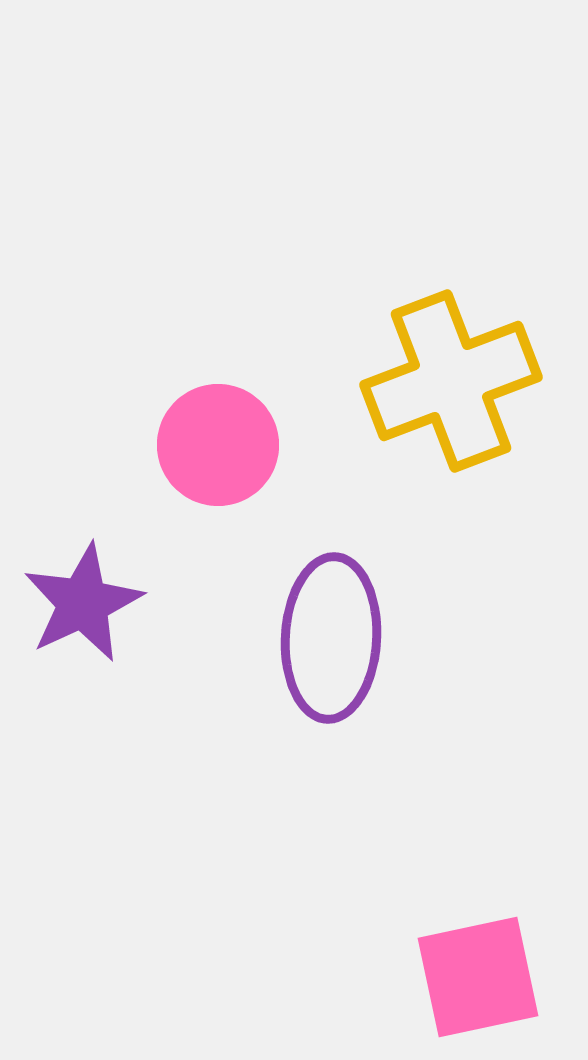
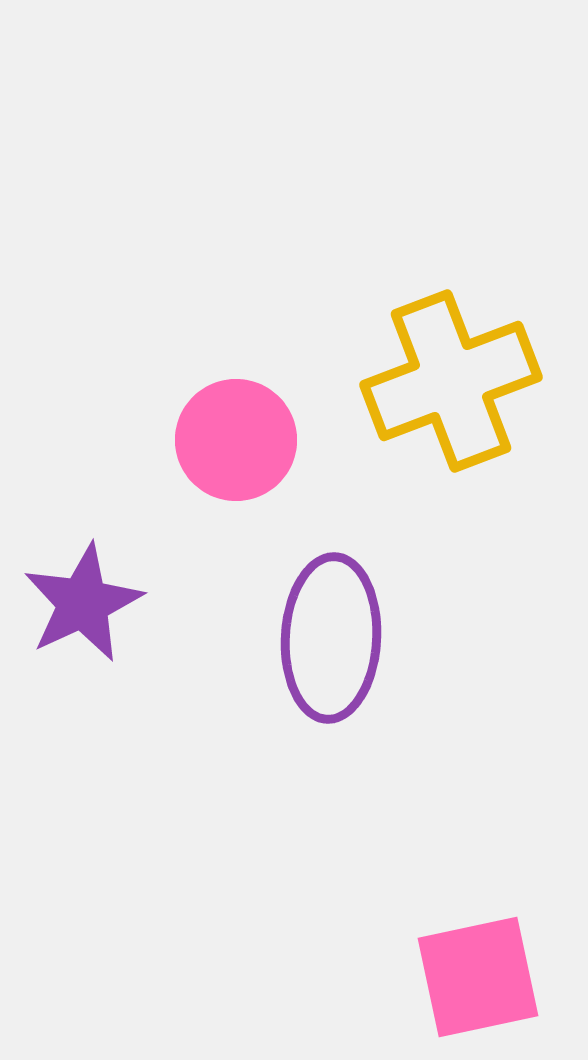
pink circle: moved 18 px right, 5 px up
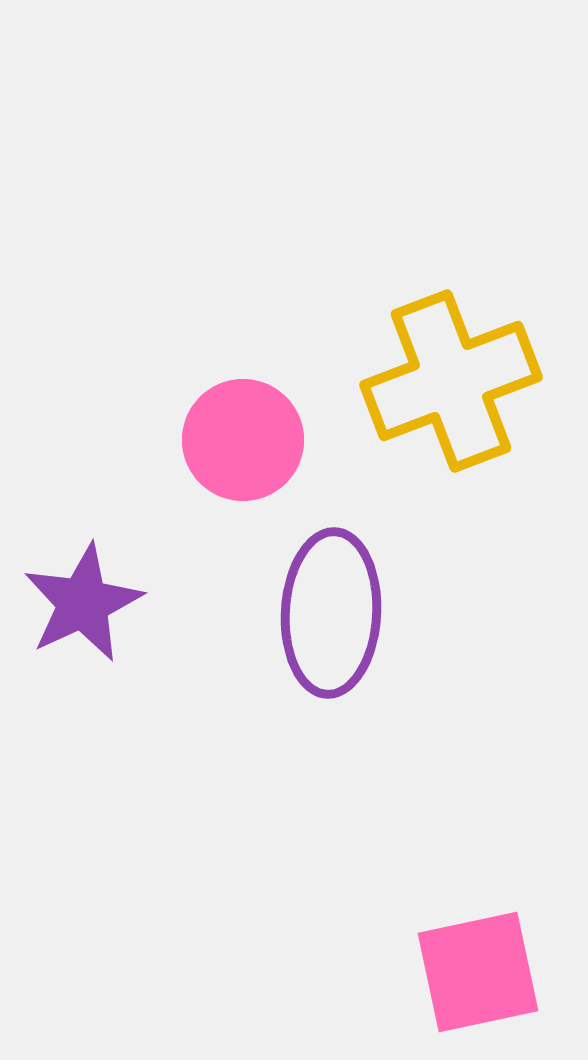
pink circle: moved 7 px right
purple ellipse: moved 25 px up
pink square: moved 5 px up
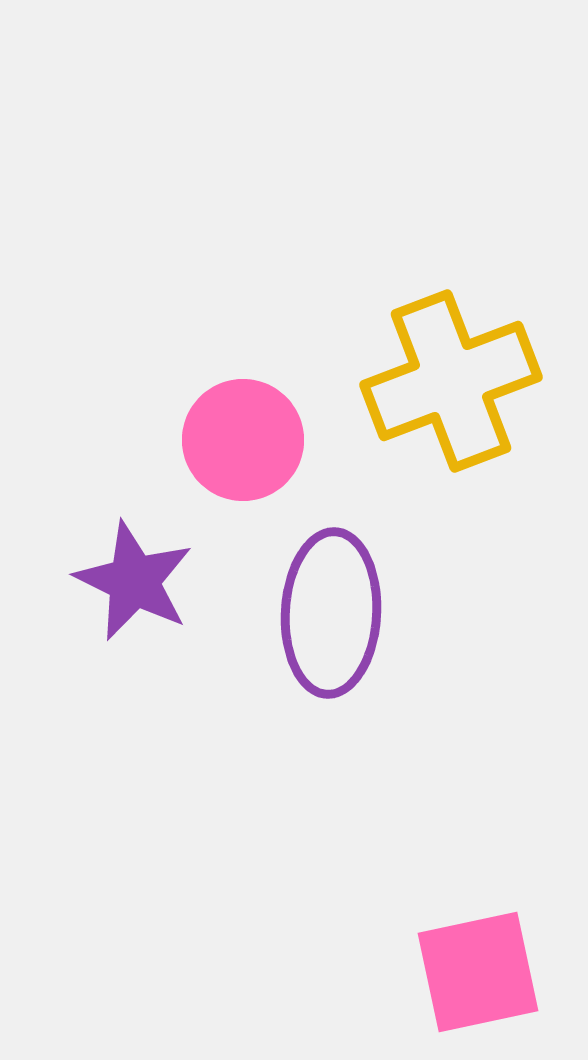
purple star: moved 51 px right, 22 px up; rotated 21 degrees counterclockwise
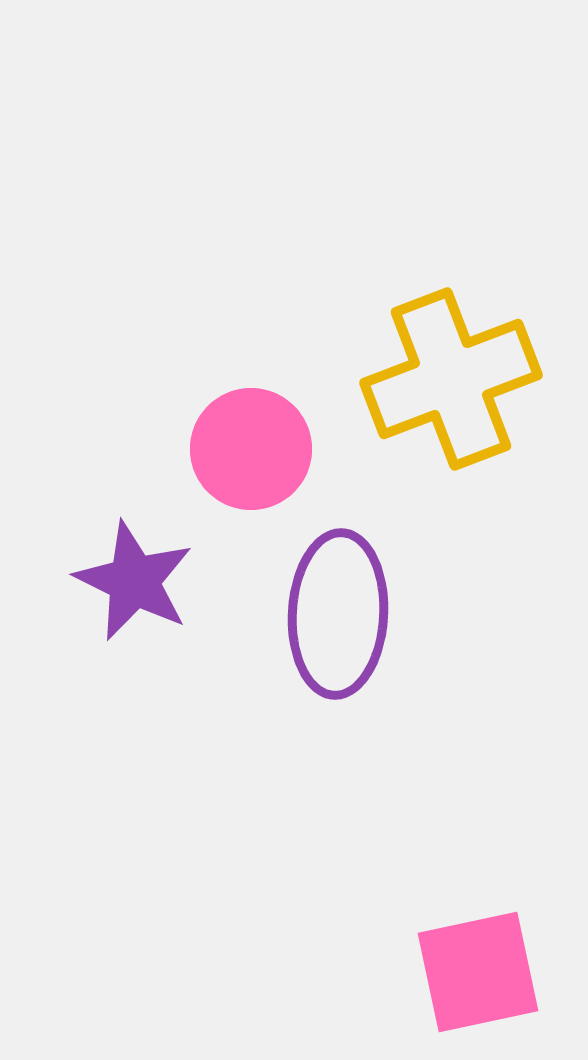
yellow cross: moved 2 px up
pink circle: moved 8 px right, 9 px down
purple ellipse: moved 7 px right, 1 px down
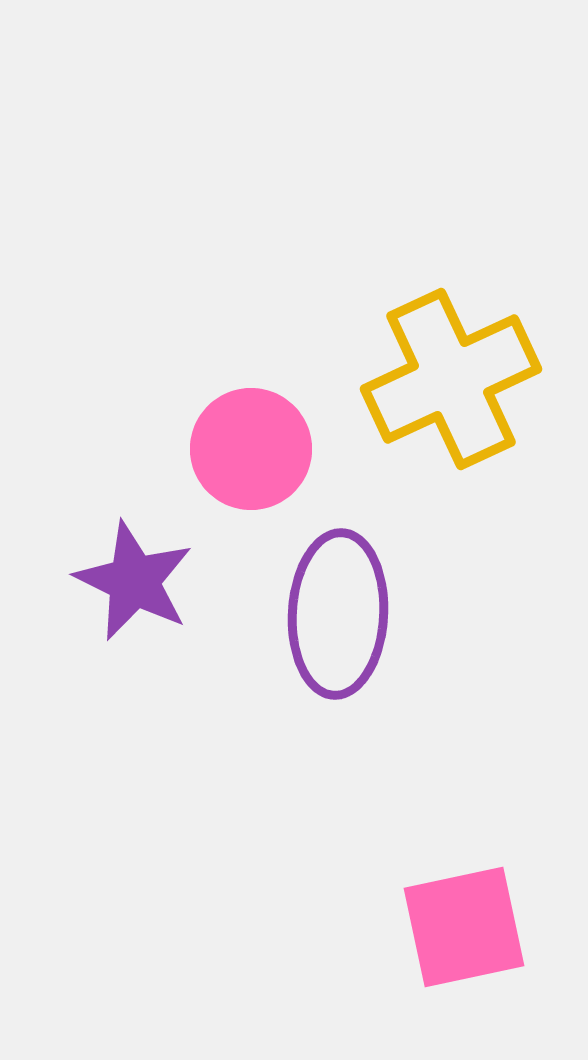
yellow cross: rotated 4 degrees counterclockwise
pink square: moved 14 px left, 45 px up
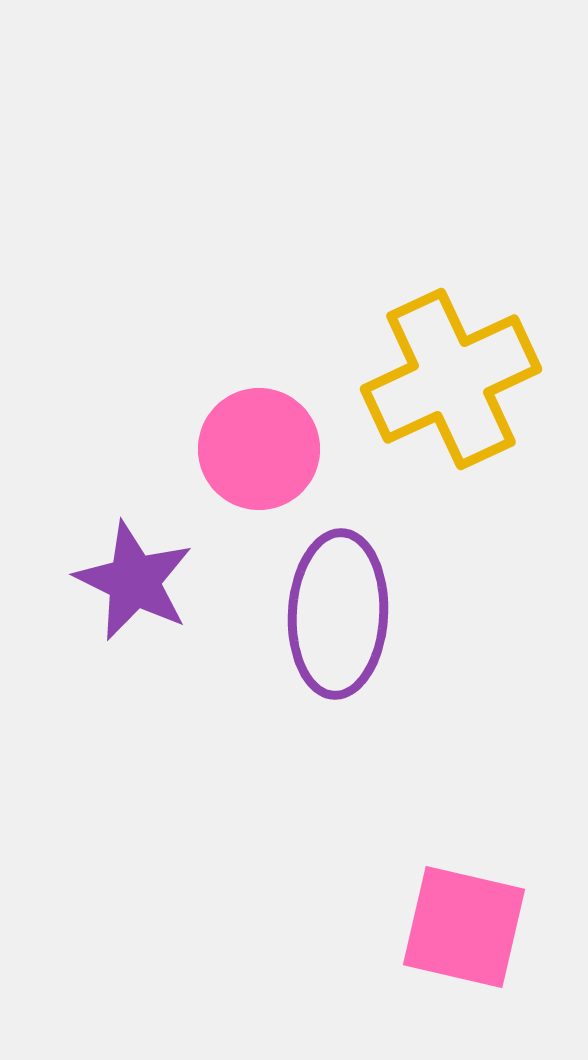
pink circle: moved 8 px right
pink square: rotated 25 degrees clockwise
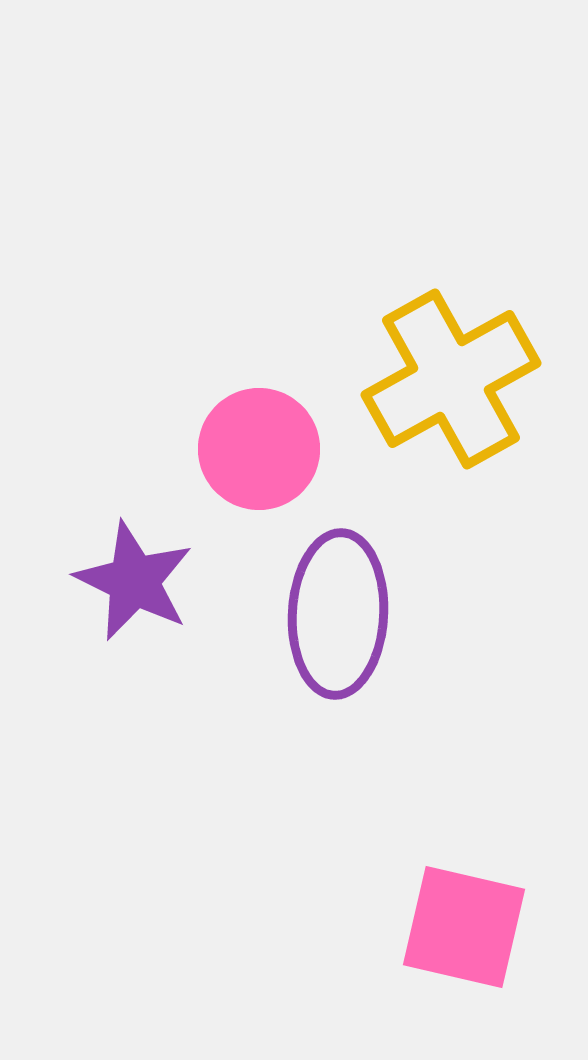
yellow cross: rotated 4 degrees counterclockwise
